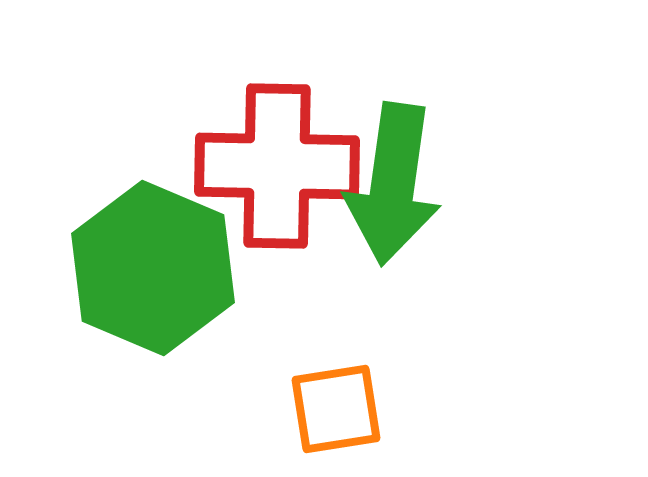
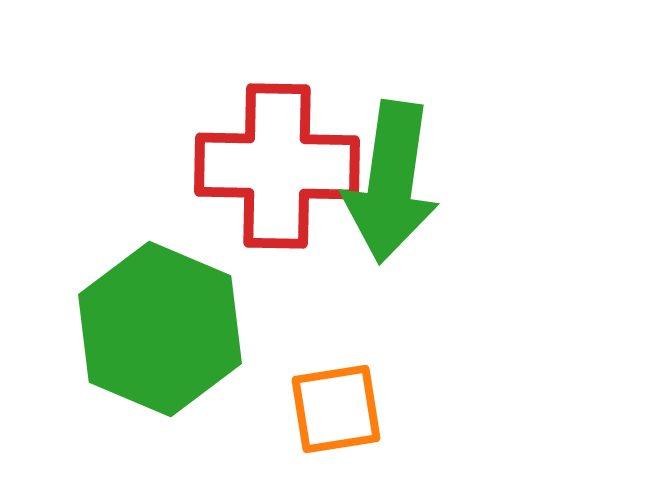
green arrow: moved 2 px left, 2 px up
green hexagon: moved 7 px right, 61 px down
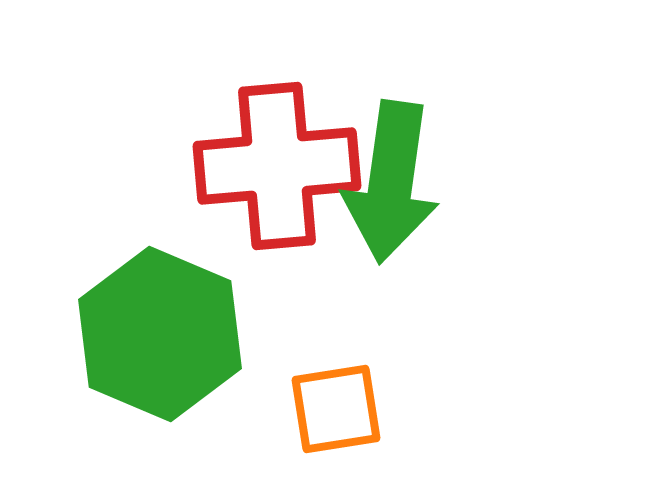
red cross: rotated 6 degrees counterclockwise
green hexagon: moved 5 px down
